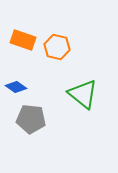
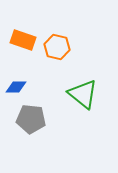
blue diamond: rotated 35 degrees counterclockwise
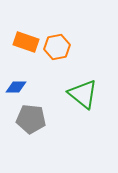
orange rectangle: moved 3 px right, 2 px down
orange hexagon: rotated 25 degrees counterclockwise
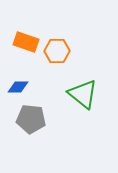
orange hexagon: moved 4 px down; rotated 10 degrees clockwise
blue diamond: moved 2 px right
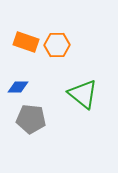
orange hexagon: moved 6 px up
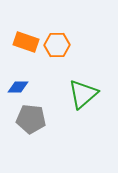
green triangle: rotated 40 degrees clockwise
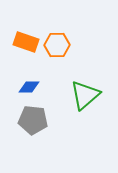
blue diamond: moved 11 px right
green triangle: moved 2 px right, 1 px down
gray pentagon: moved 2 px right, 1 px down
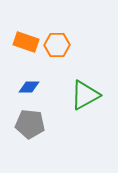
green triangle: rotated 12 degrees clockwise
gray pentagon: moved 3 px left, 4 px down
